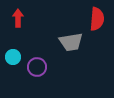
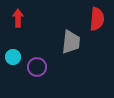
gray trapezoid: rotated 75 degrees counterclockwise
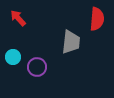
red arrow: rotated 42 degrees counterclockwise
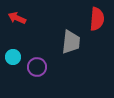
red arrow: moved 1 px left; rotated 24 degrees counterclockwise
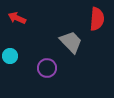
gray trapezoid: rotated 50 degrees counterclockwise
cyan circle: moved 3 px left, 1 px up
purple circle: moved 10 px right, 1 px down
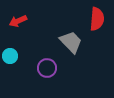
red arrow: moved 1 px right, 3 px down; rotated 48 degrees counterclockwise
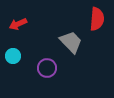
red arrow: moved 3 px down
cyan circle: moved 3 px right
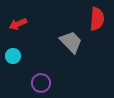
purple circle: moved 6 px left, 15 px down
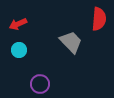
red semicircle: moved 2 px right
cyan circle: moved 6 px right, 6 px up
purple circle: moved 1 px left, 1 px down
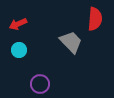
red semicircle: moved 4 px left
